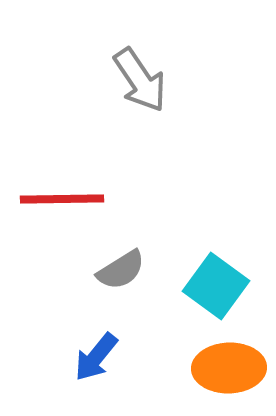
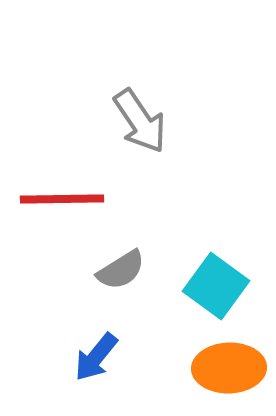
gray arrow: moved 41 px down
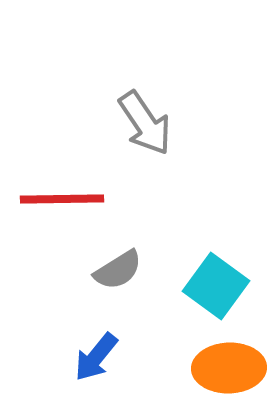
gray arrow: moved 5 px right, 2 px down
gray semicircle: moved 3 px left
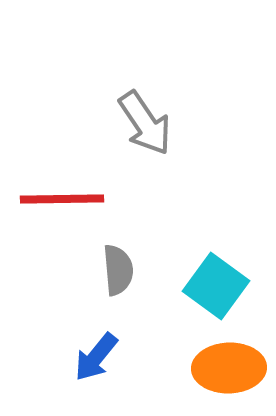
gray semicircle: rotated 63 degrees counterclockwise
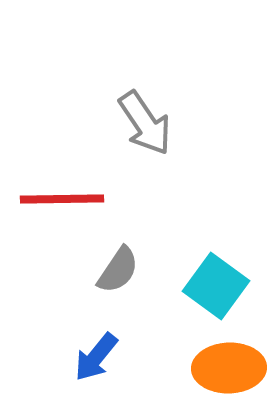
gray semicircle: rotated 39 degrees clockwise
